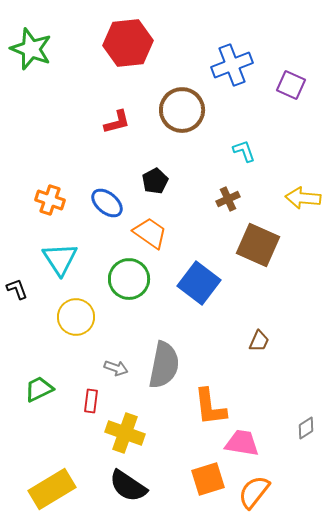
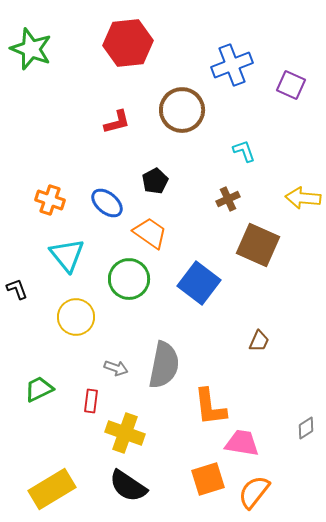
cyan triangle: moved 7 px right, 4 px up; rotated 6 degrees counterclockwise
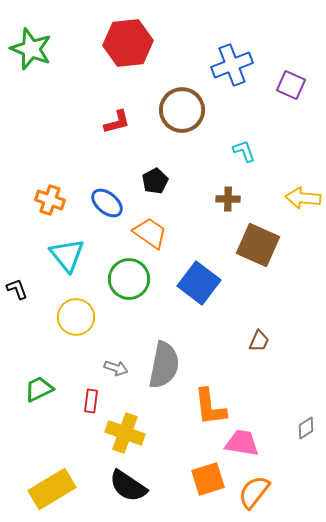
brown cross: rotated 25 degrees clockwise
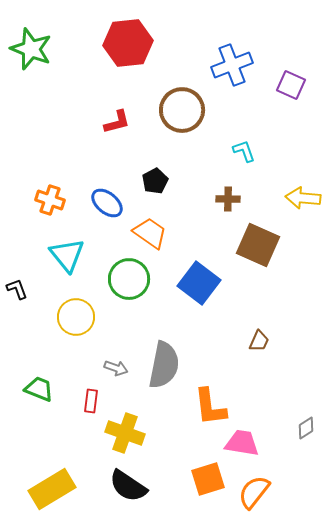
green trapezoid: rotated 48 degrees clockwise
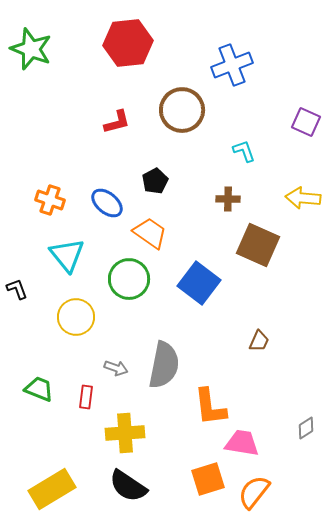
purple square: moved 15 px right, 37 px down
red rectangle: moved 5 px left, 4 px up
yellow cross: rotated 24 degrees counterclockwise
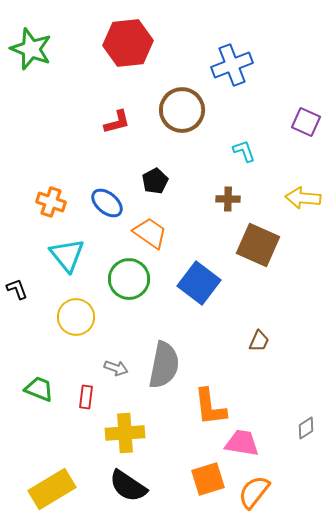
orange cross: moved 1 px right, 2 px down
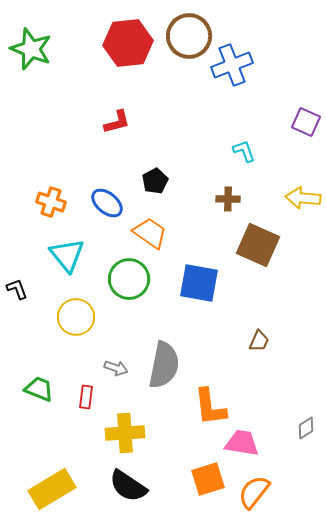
brown circle: moved 7 px right, 74 px up
blue square: rotated 27 degrees counterclockwise
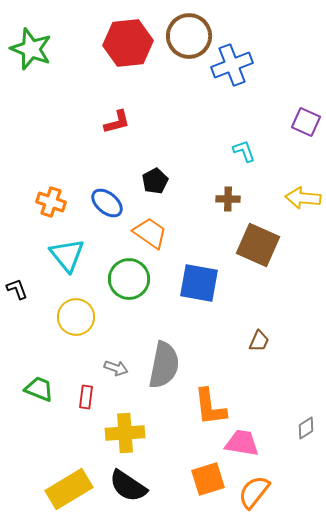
yellow rectangle: moved 17 px right
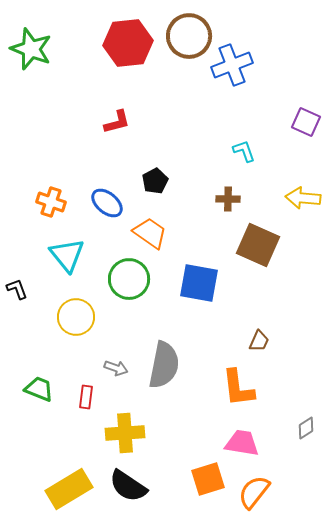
orange L-shape: moved 28 px right, 19 px up
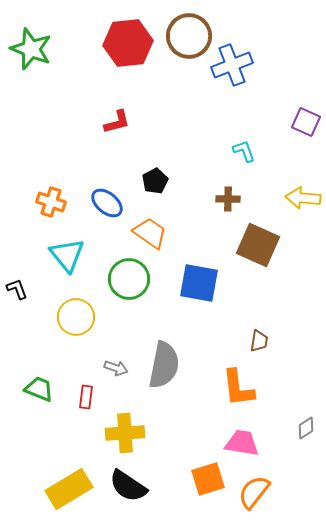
brown trapezoid: rotated 15 degrees counterclockwise
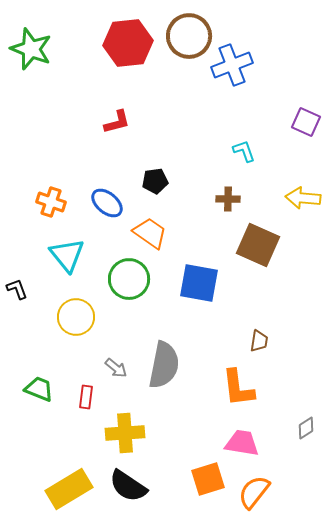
black pentagon: rotated 20 degrees clockwise
gray arrow: rotated 20 degrees clockwise
